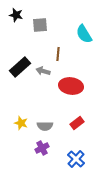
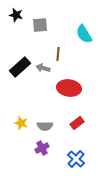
gray arrow: moved 3 px up
red ellipse: moved 2 px left, 2 px down
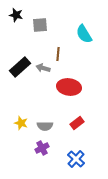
red ellipse: moved 1 px up
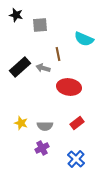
cyan semicircle: moved 5 px down; rotated 36 degrees counterclockwise
brown line: rotated 16 degrees counterclockwise
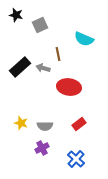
gray square: rotated 21 degrees counterclockwise
red rectangle: moved 2 px right, 1 px down
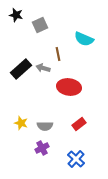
black rectangle: moved 1 px right, 2 px down
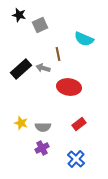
black star: moved 3 px right
gray semicircle: moved 2 px left, 1 px down
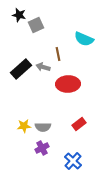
gray square: moved 4 px left
gray arrow: moved 1 px up
red ellipse: moved 1 px left, 3 px up; rotated 10 degrees counterclockwise
yellow star: moved 3 px right, 3 px down; rotated 24 degrees counterclockwise
blue cross: moved 3 px left, 2 px down
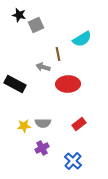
cyan semicircle: moved 2 px left; rotated 54 degrees counterclockwise
black rectangle: moved 6 px left, 15 px down; rotated 70 degrees clockwise
gray semicircle: moved 4 px up
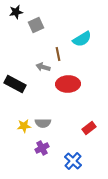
black star: moved 3 px left, 3 px up; rotated 24 degrees counterclockwise
red rectangle: moved 10 px right, 4 px down
